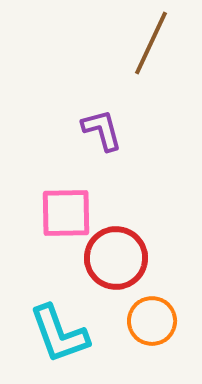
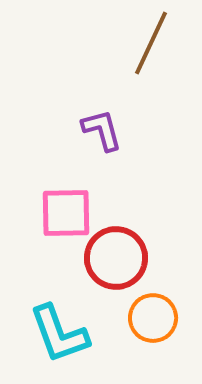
orange circle: moved 1 px right, 3 px up
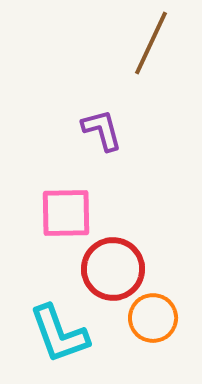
red circle: moved 3 px left, 11 px down
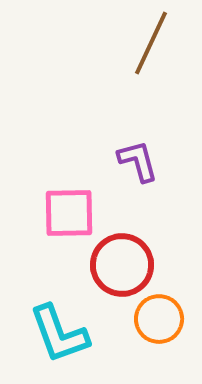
purple L-shape: moved 36 px right, 31 px down
pink square: moved 3 px right
red circle: moved 9 px right, 4 px up
orange circle: moved 6 px right, 1 px down
